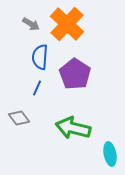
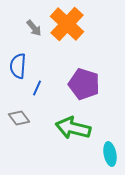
gray arrow: moved 3 px right, 4 px down; rotated 18 degrees clockwise
blue semicircle: moved 22 px left, 9 px down
purple pentagon: moved 9 px right, 10 px down; rotated 16 degrees counterclockwise
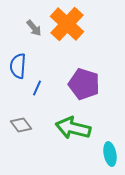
gray diamond: moved 2 px right, 7 px down
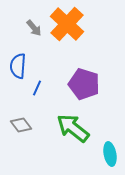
green arrow: rotated 24 degrees clockwise
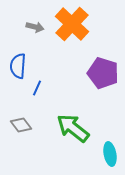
orange cross: moved 5 px right
gray arrow: moved 1 px right, 1 px up; rotated 36 degrees counterclockwise
purple pentagon: moved 19 px right, 11 px up
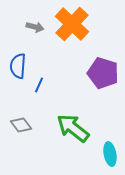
blue line: moved 2 px right, 3 px up
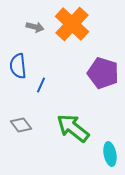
blue semicircle: rotated 10 degrees counterclockwise
blue line: moved 2 px right
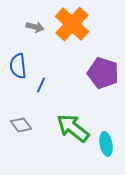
cyan ellipse: moved 4 px left, 10 px up
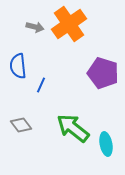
orange cross: moved 3 px left; rotated 12 degrees clockwise
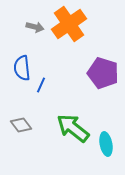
blue semicircle: moved 4 px right, 2 px down
